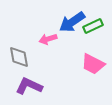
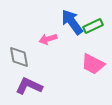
blue arrow: rotated 88 degrees clockwise
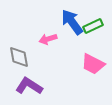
purple L-shape: rotated 8 degrees clockwise
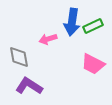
blue arrow: rotated 136 degrees counterclockwise
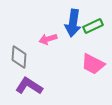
blue arrow: moved 1 px right, 1 px down
gray diamond: rotated 15 degrees clockwise
